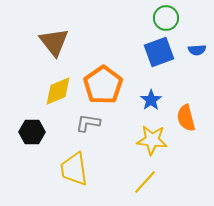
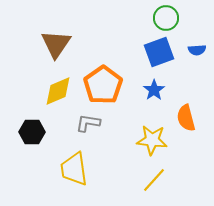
brown triangle: moved 2 px right, 2 px down; rotated 12 degrees clockwise
blue star: moved 3 px right, 10 px up
yellow line: moved 9 px right, 2 px up
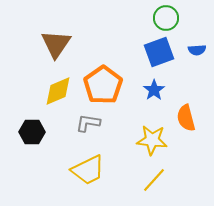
yellow trapezoid: moved 14 px right, 1 px down; rotated 108 degrees counterclockwise
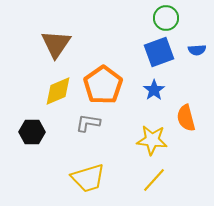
yellow trapezoid: moved 8 px down; rotated 9 degrees clockwise
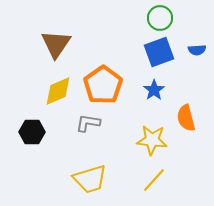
green circle: moved 6 px left
yellow trapezoid: moved 2 px right, 1 px down
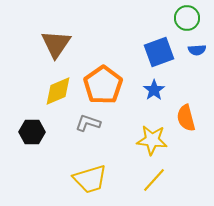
green circle: moved 27 px right
gray L-shape: rotated 10 degrees clockwise
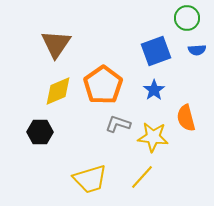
blue square: moved 3 px left, 1 px up
gray L-shape: moved 30 px right, 1 px down
black hexagon: moved 8 px right
yellow star: moved 1 px right, 3 px up
yellow line: moved 12 px left, 3 px up
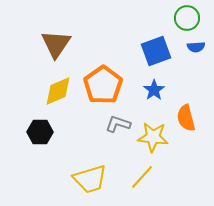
blue semicircle: moved 1 px left, 3 px up
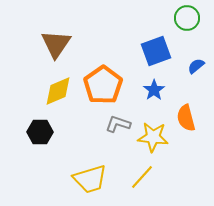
blue semicircle: moved 19 px down; rotated 144 degrees clockwise
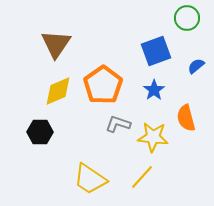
yellow trapezoid: rotated 51 degrees clockwise
